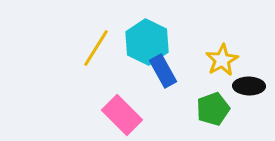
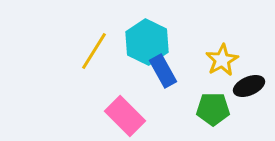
yellow line: moved 2 px left, 3 px down
black ellipse: rotated 24 degrees counterclockwise
green pentagon: rotated 20 degrees clockwise
pink rectangle: moved 3 px right, 1 px down
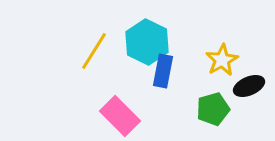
blue rectangle: rotated 40 degrees clockwise
green pentagon: rotated 16 degrees counterclockwise
pink rectangle: moved 5 px left
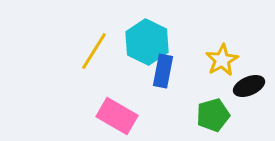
green pentagon: moved 6 px down
pink rectangle: moved 3 px left; rotated 15 degrees counterclockwise
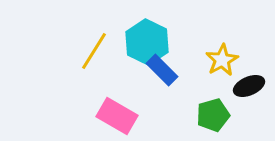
blue rectangle: moved 1 px left, 1 px up; rotated 56 degrees counterclockwise
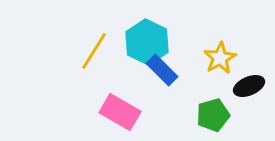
yellow star: moved 2 px left, 2 px up
pink rectangle: moved 3 px right, 4 px up
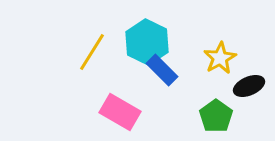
yellow line: moved 2 px left, 1 px down
green pentagon: moved 3 px right, 1 px down; rotated 20 degrees counterclockwise
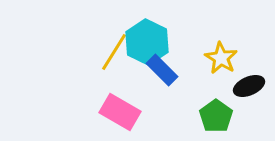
yellow line: moved 22 px right
yellow star: moved 1 px right; rotated 12 degrees counterclockwise
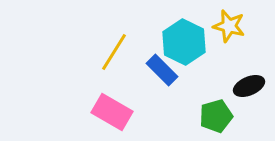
cyan hexagon: moved 37 px right
yellow star: moved 8 px right, 32 px up; rotated 16 degrees counterclockwise
pink rectangle: moved 8 px left
green pentagon: rotated 20 degrees clockwise
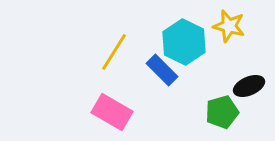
green pentagon: moved 6 px right, 4 px up
